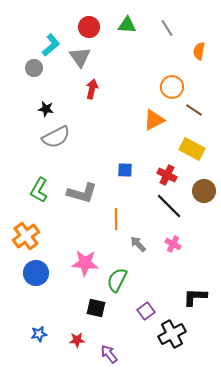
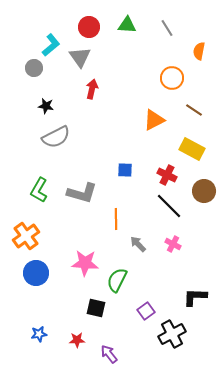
orange circle: moved 9 px up
black star: moved 3 px up
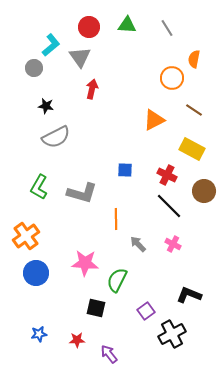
orange semicircle: moved 5 px left, 8 px down
green L-shape: moved 3 px up
black L-shape: moved 6 px left, 2 px up; rotated 20 degrees clockwise
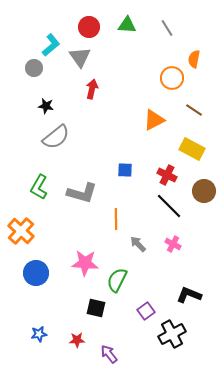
gray semicircle: rotated 12 degrees counterclockwise
orange cross: moved 5 px left, 5 px up; rotated 12 degrees counterclockwise
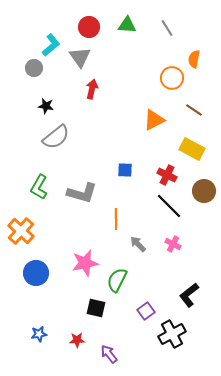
pink star: rotated 16 degrees counterclockwise
black L-shape: rotated 60 degrees counterclockwise
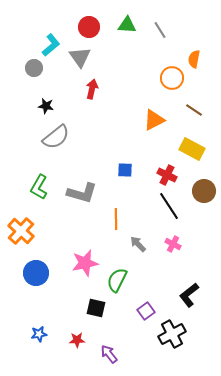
gray line: moved 7 px left, 2 px down
black line: rotated 12 degrees clockwise
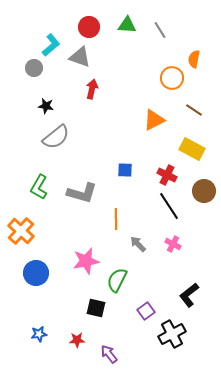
gray triangle: rotated 35 degrees counterclockwise
pink star: moved 1 px right, 2 px up
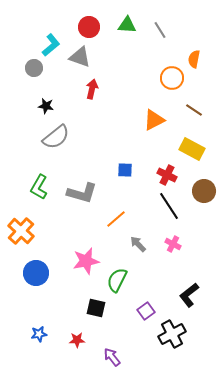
orange line: rotated 50 degrees clockwise
purple arrow: moved 3 px right, 3 px down
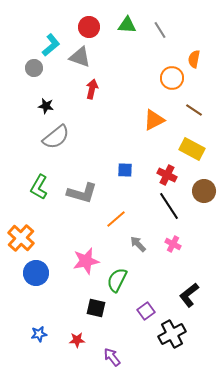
orange cross: moved 7 px down
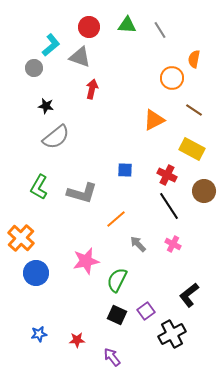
black square: moved 21 px right, 7 px down; rotated 12 degrees clockwise
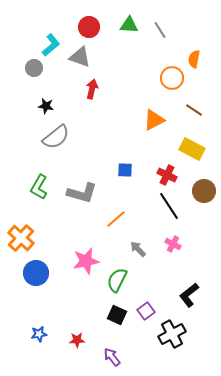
green triangle: moved 2 px right
gray arrow: moved 5 px down
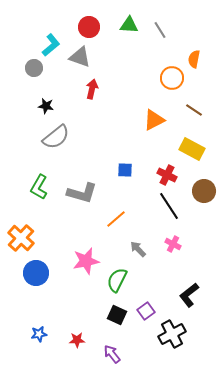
purple arrow: moved 3 px up
